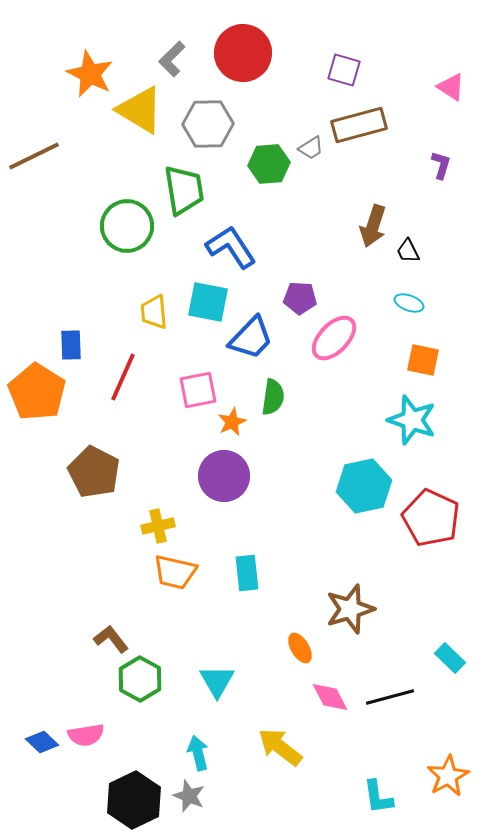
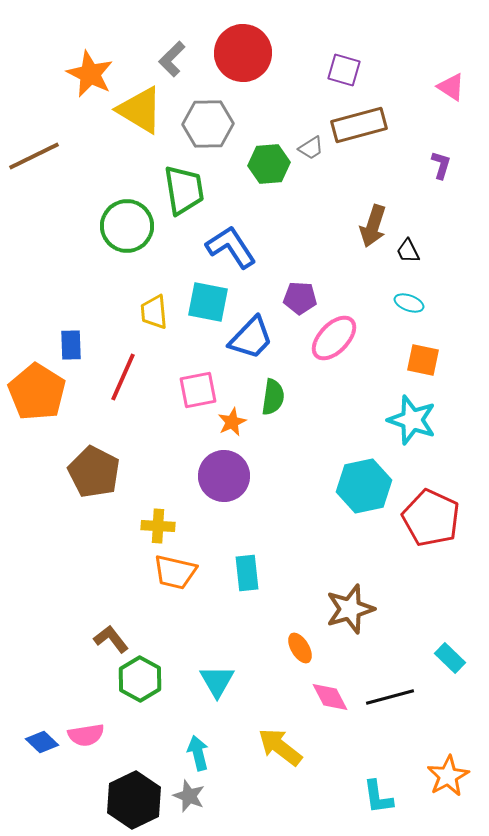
yellow cross at (158, 526): rotated 16 degrees clockwise
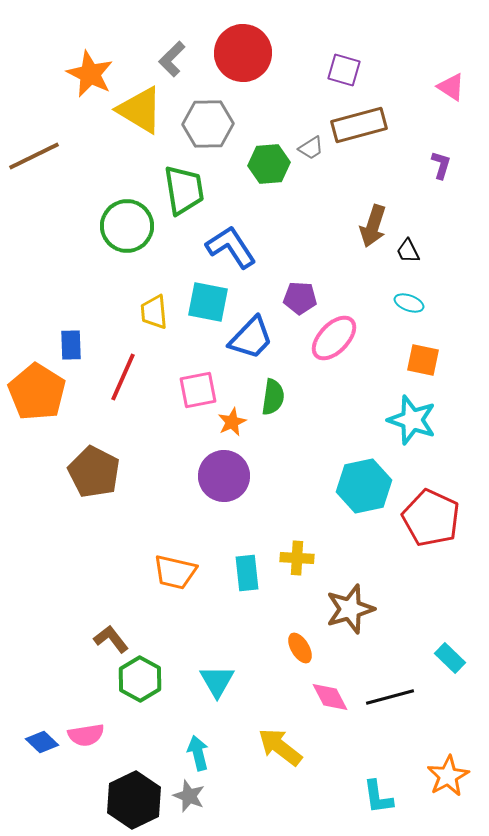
yellow cross at (158, 526): moved 139 px right, 32 px down
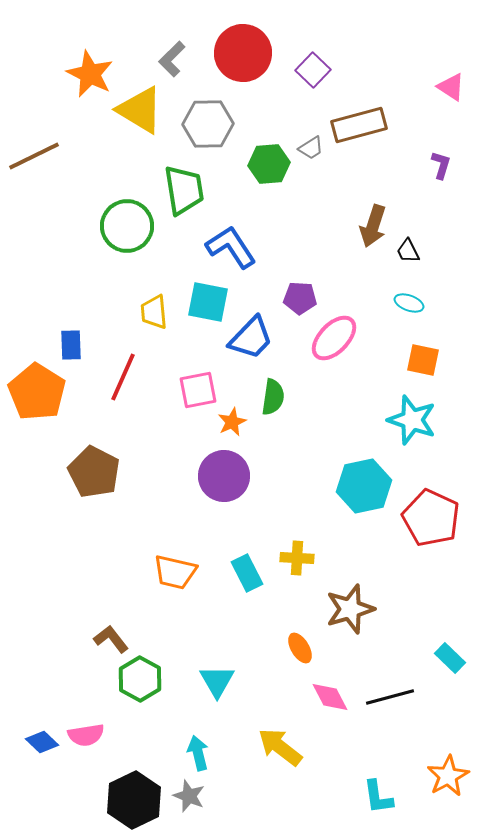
purple square at (344, 70): moved 31 px left; rotated 28 degrees clockwise
cyan rectangle at (247, 573): rotated 21 degrees counterclockwise
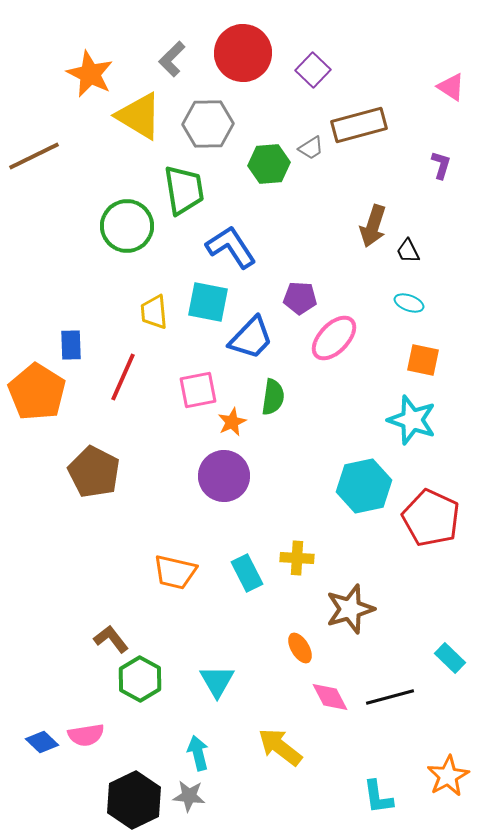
yellow triangle at (140, 110): moved 1 px left, 6 px down
gray star at (189, 796): rotated 16 degrees counterclockwise
